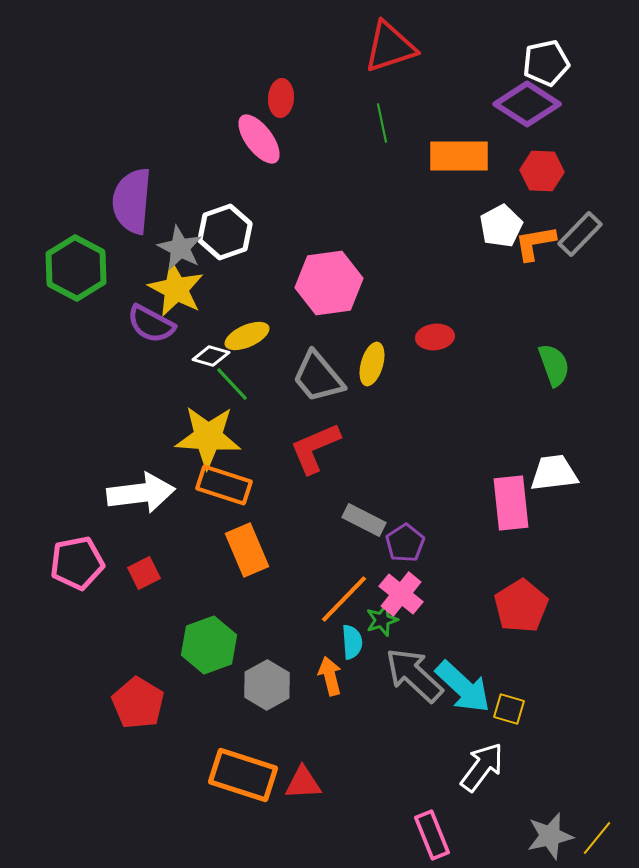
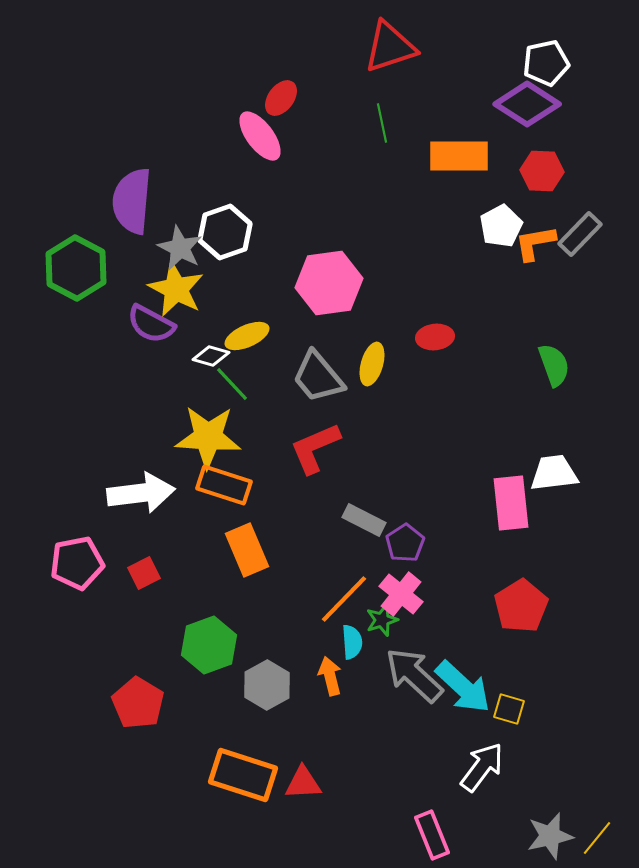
red ellipse at (281, 98): rotated 33 degrees clockwise
pink ellipse at (259, 139): moved 1 px right, 3 px up
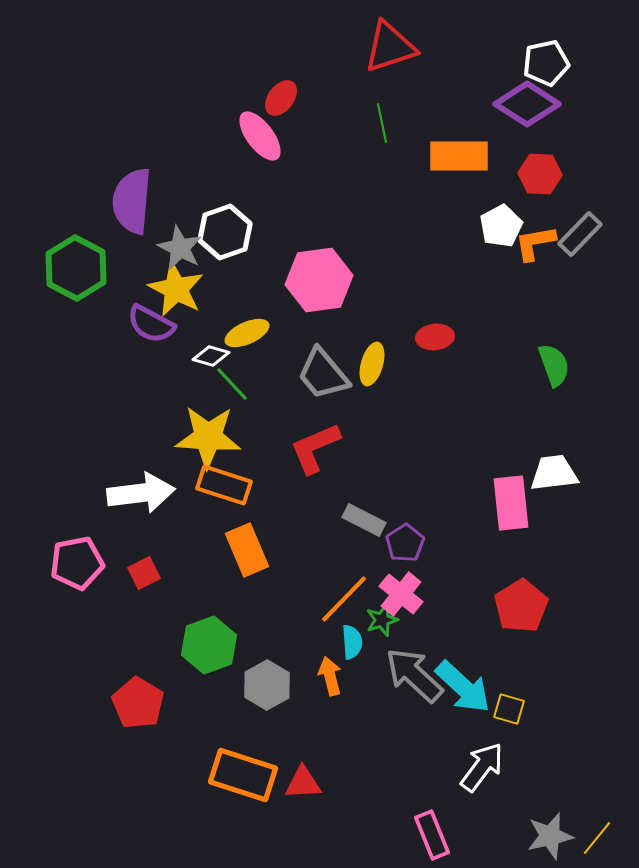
red hexagon at (542, 171): moved 2 px left, 3 px down
pink hexagon at (329, 283): moved 10 px left, 3 px up
yellow ellipse at (247, 336): moved 3 px up
gray trapezoid at (318, 377): moved 5 px right, 3 px up
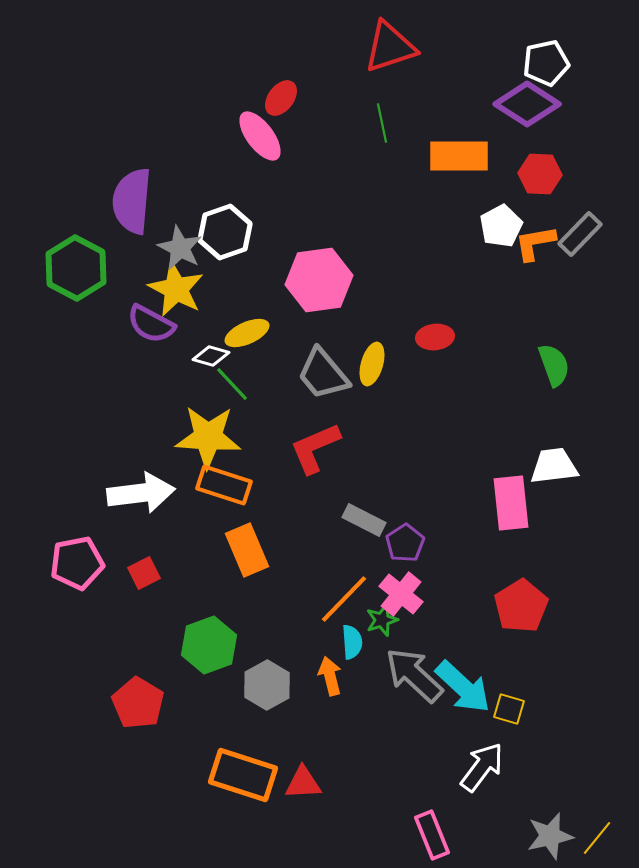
white trapezoid at (554, 473): moved 7 px up
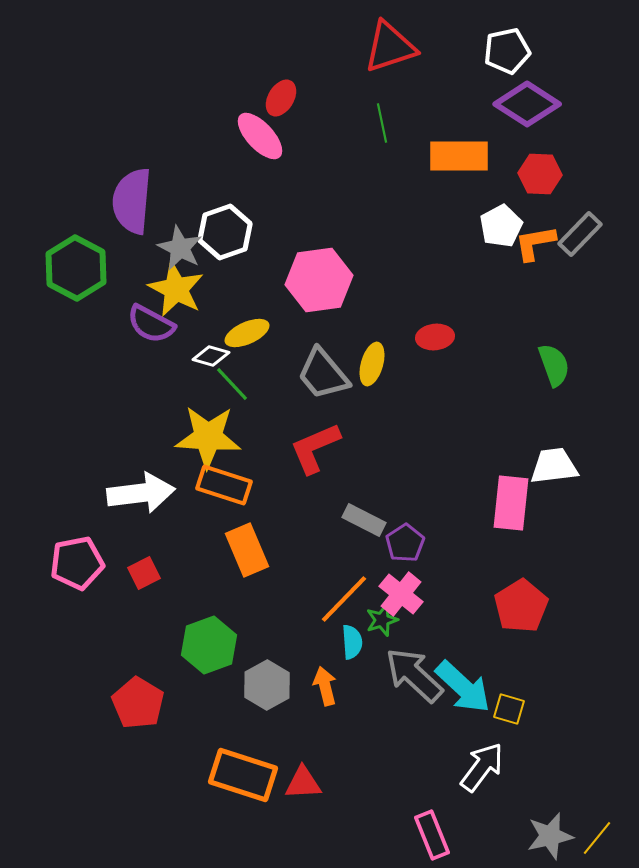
white pentagon at (546, 63): moved 39 px left, 12 px up
red ellipse at (281, 98): rotated 6 degrees counterclockwise
pink ellipse at (260, 136): rotated 6 degrees counterclockwise
pink rectangle at (511, 503): rotated 12 degrees clockwise
orange arrow at (330, 676): moved 5 px left, 10 px down
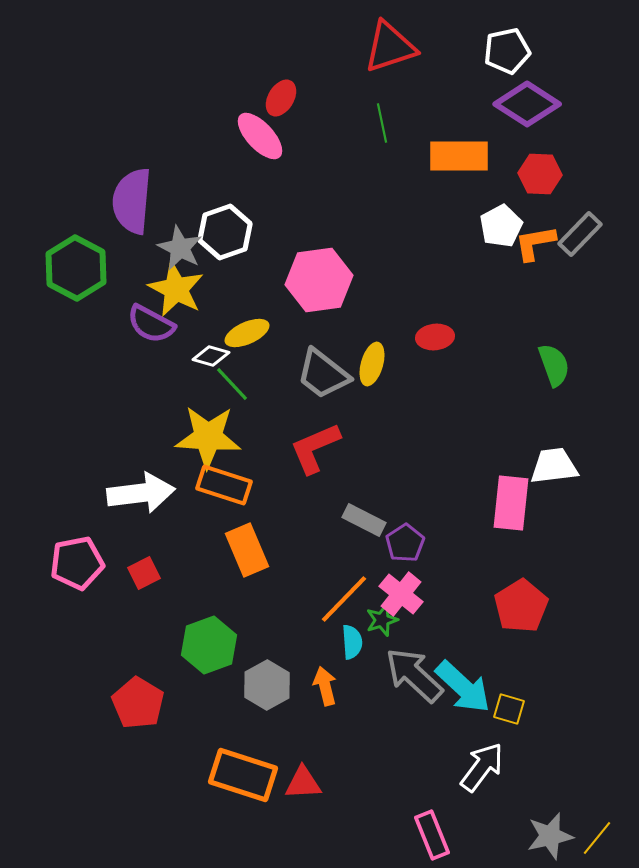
gray trapezoid at (323, 374): rotated 12 degrees counterclockwise
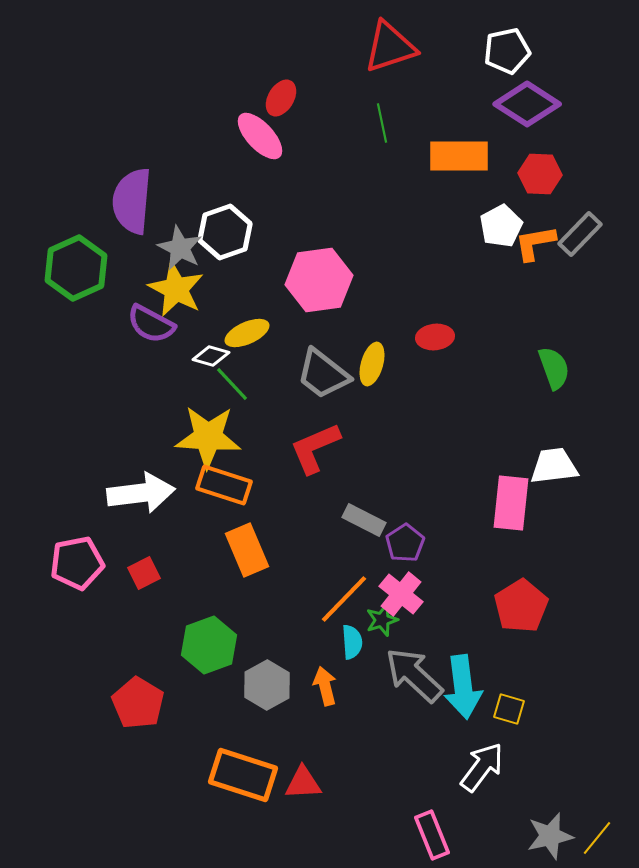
green hexagon at (76, 268): rotated 8 degrees clockwise
green semicircle at (554, 365): moved 3 px down
cyan arrow at (463, 687): rotated 40 degrees clockwise
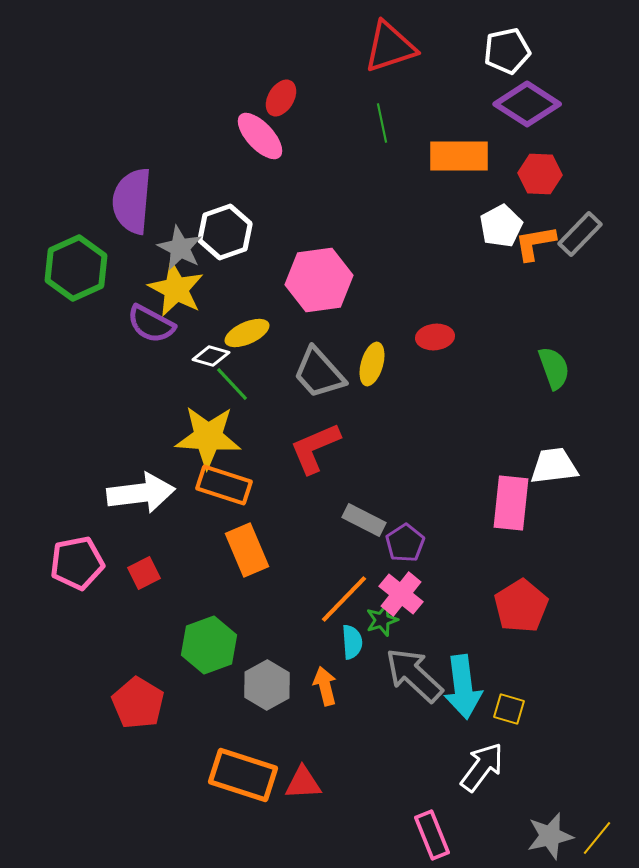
gray trapezoid at (323, 374): moved 4 px left, 1 px up; rotated 10 degrees clockwise
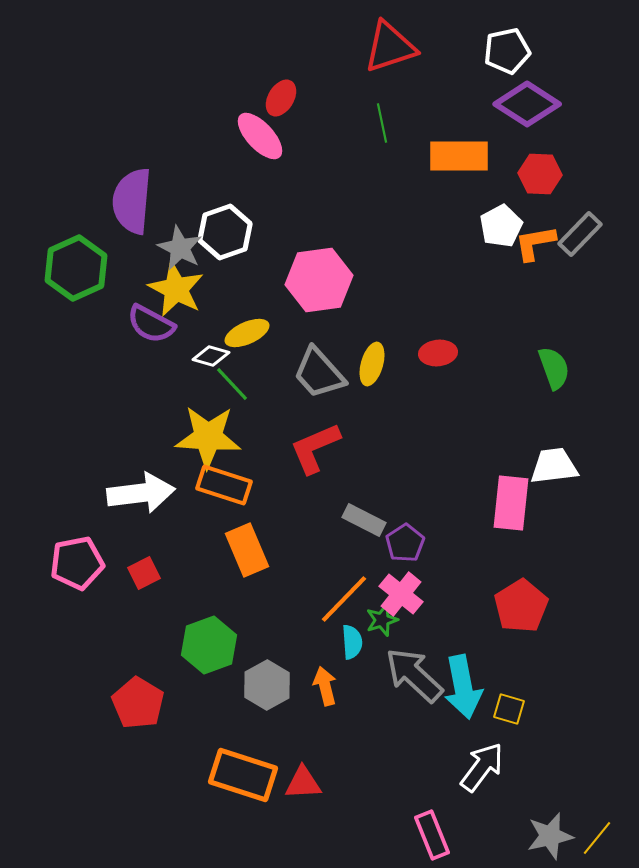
red ellipse at (435, 337): moved 3 px right, 16 px down
cyan arrow at (463, 687): rotated 4 degrees counterclockwise
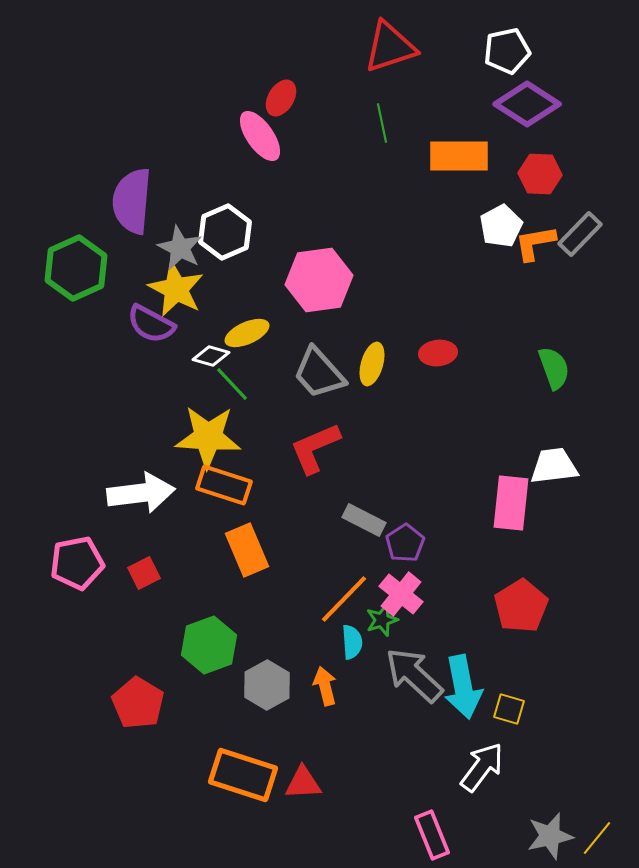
pink ellipse at (260, 136): rotated 8 degrees clockwise
white hexagon at (225, 232): rotated 4 degrees counterclockwise
